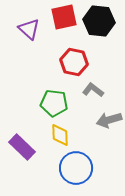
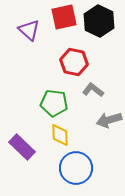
black hexagon: rotated 20 degrees clockwise
purple triangle: moved 1 px down
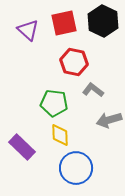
red square: moved 6 px down
black hexagon: moved 4 px right
purple triangle: moved 1 px left
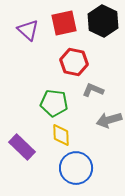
gray L-shape: rotated 15 degrees counterclockwise
yellow diamond: moved 1 px right
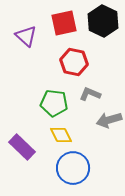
purple triangle: moved 2 px left, 6 px down
gray L-shape: moved 3 px left, 4 px down
yellow diamond: rotated 25 degrees counterclockwise
blue circle: moved 3 px left
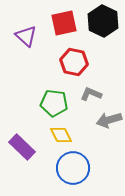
gray L-shape: moved 1 px right
